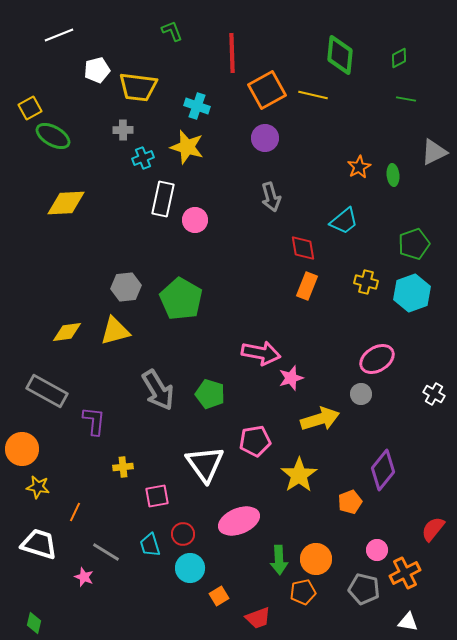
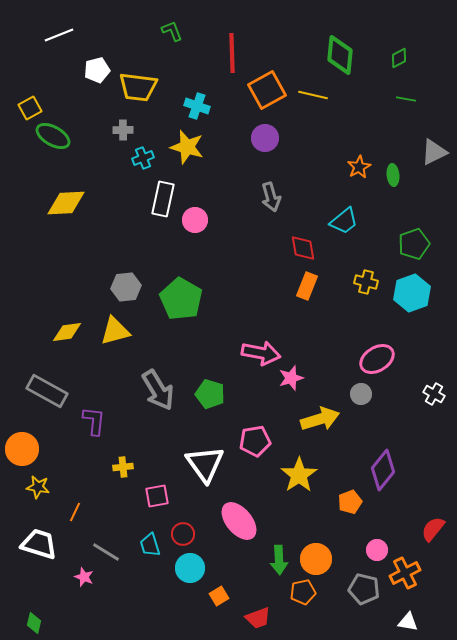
pink ellipse at (239, 521): rotated 72 degrees clockwise
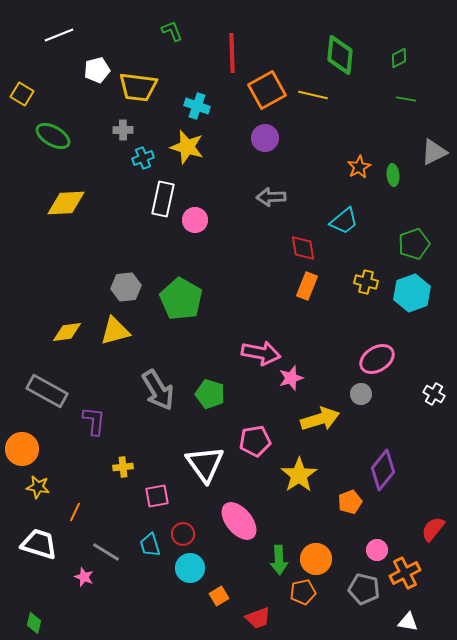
yellow square at (30, 108): moved 8 px left, 14 px up; rotated 30 degrees counterclockwise
gray arrow at (271, 197): rotated 104 degrees clockwise
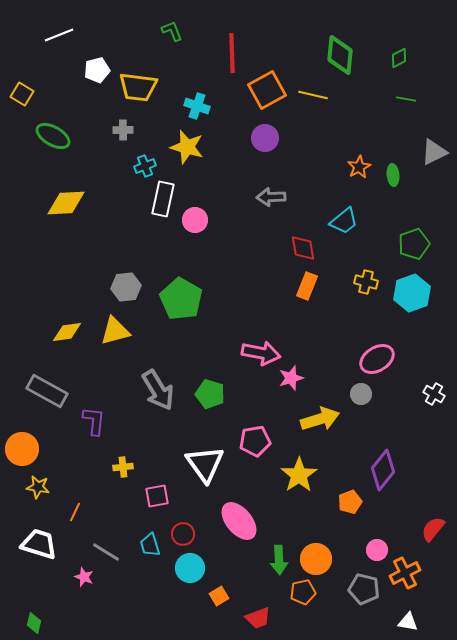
cyan cross at (143, 158): moved 2 px right, 8 px down
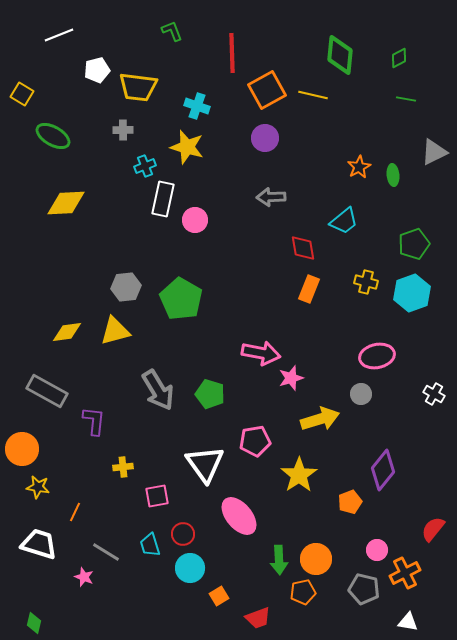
orange rectangle at (307, 286): moved 2 px right, 3 px down
pink ellipse at (377, 359): moved 3 px up; rotated 20 degrees clockwise
pink ellipse at (239, 521): moved 5 px up
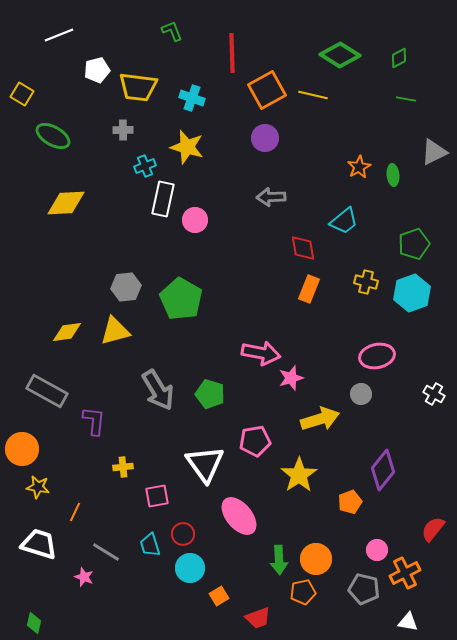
green diamond at (340, 55): rotated 63 degrees counterclockwise
cyan cross at (197, 106): moved 5 px left, 8 px up
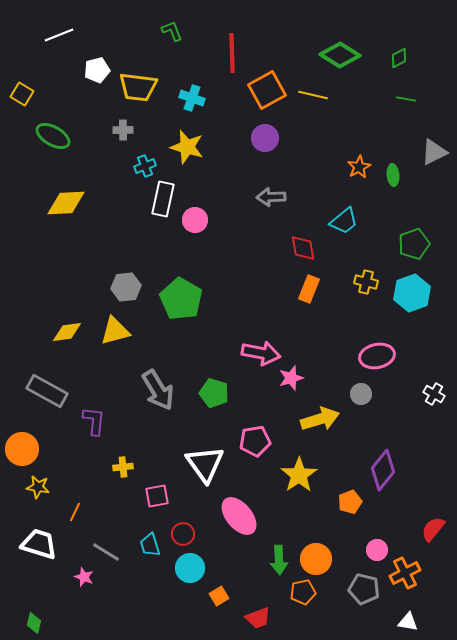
green pentagon at (210, 394): moved 4 px right, 1 px up
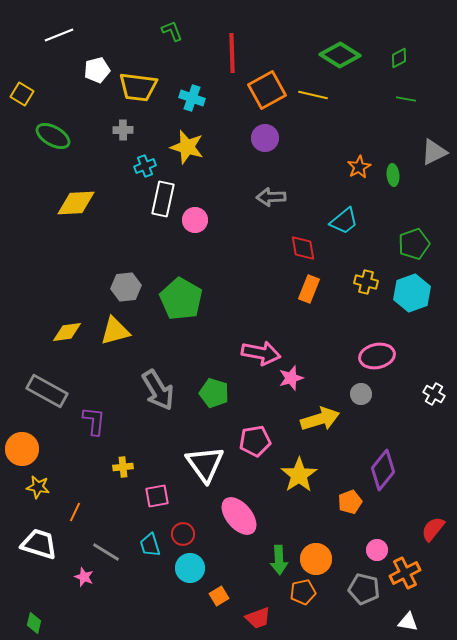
yellow diamond at (66, 203): moved 10 px right
